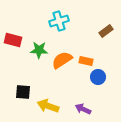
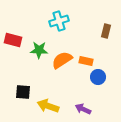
brown rectangle: rotated 40 degrees counterclockwise
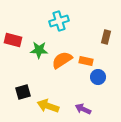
brown rectangle: moved 6 px down
black square: rotated 21 degrees counterclockwise
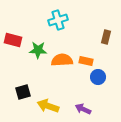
cyan cross: moved 1 px left, 1 px up
green star: moved 1 px left
orange semicircle: rotated 30 degrees clockwise
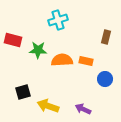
blue circle: moved 7 px right, 2 px down
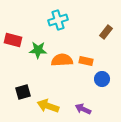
brown rectangle: moved 5 px up; rotated 24 degrees clockwise
blue circle: moved 3 px left
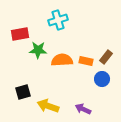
brown rectangle: moved 25 px down
red rectangle: moved 7 px right, 6 px up; rotated 24 degrees counterclockwise
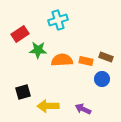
red rectangle: rotated 24 degrees counterclockwise
brown rectangle: rotated 72 degrees clockwise
yellow arrow: rotated 20 degrees counterclockwise
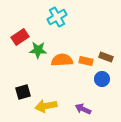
cyan cross: moved 1 px left, 3 px up; rotated 12 degrees counterclockwise
red rectangle: moved 3 px down
yellow arrow: moved 2 px left; rotated 10 degrees counterclockwise
